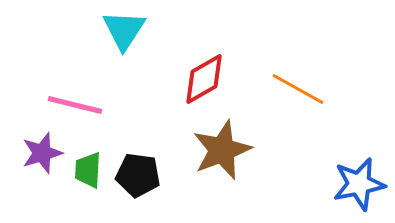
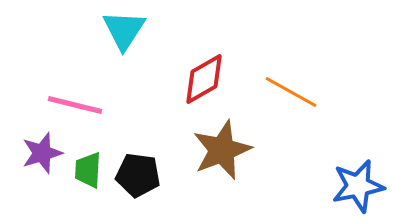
orange line: moved 7 px left, 3 px down
blue star: moved 1 px left, 2 px down
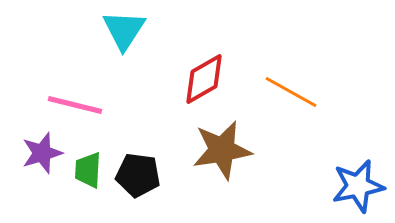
brown star: rotated 12 degrees clockwise
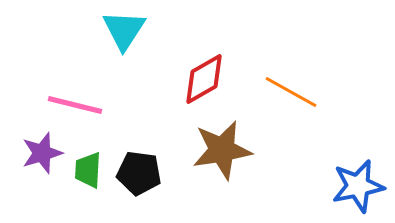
black pentagon: moved 1 px right, 2 px up
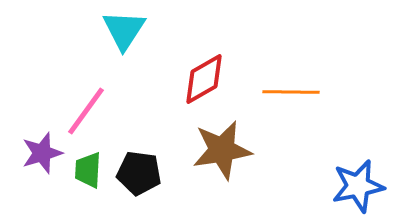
orange line: rotated 28 degrees counterclockwise
pink line: moved 11 px right, 6 px down; rotated 68 degrees counterclockwise
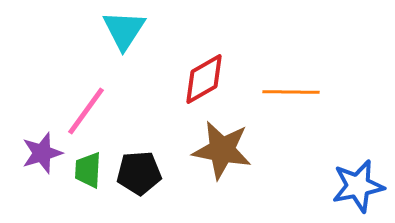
brown star: rotated 20 degrees clockwise
black pentagon: rotated 12 degrees counterclockwise
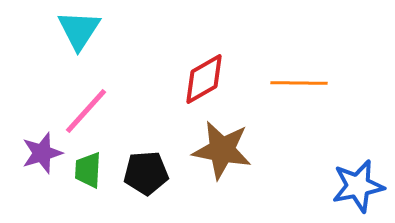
cyan triangle: moved 45 px left
orange line: moved 8 px right, 9 px up
pink line: rotated 6 degrees clockwise
black pentagon: moved 7 px right
